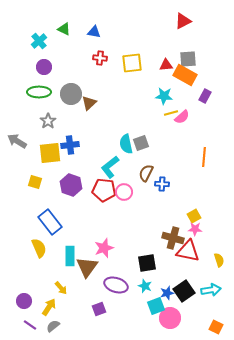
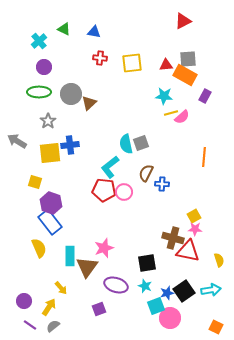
purple hexagon at (71, 185): moved 20 px left, 18 px down
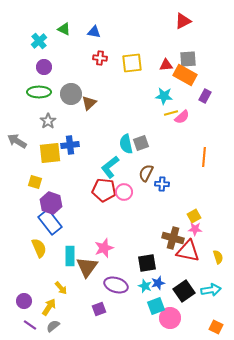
yellow semicircle at (219, 260): moved 1 px left, 3 px up
blue star at (167, 293): moved 9 px left, 10 px up
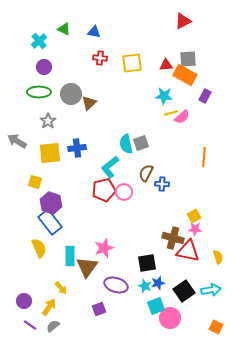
blue cross at (70, 145): moved 7 px right, 3 px down
red pentagon at (104, 190): rotated 20 degrees counterclockwise
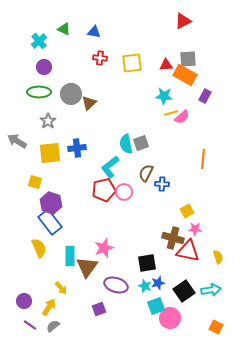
orange line at (204, 157): moved 1 px left, 2 px down
yellow square at (194, 216): moved 7 px left, 5 px up
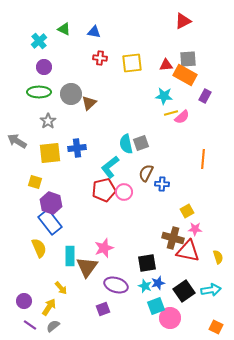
purple square at (99, 309): moved 4 px right
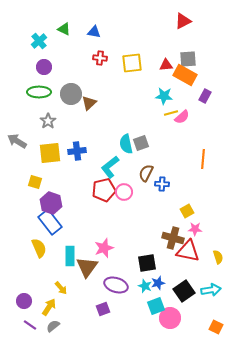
blue cross at (77, 148): moved 3 px down
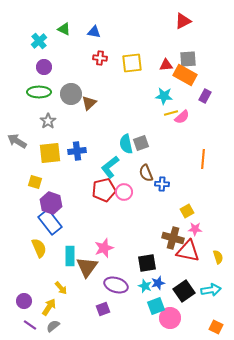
brown semicircle at (146, 173): rotated 48 degrees counterclockwise
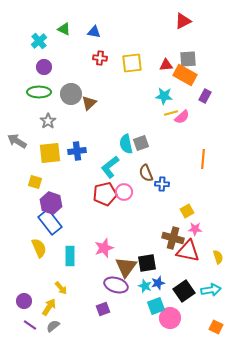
red pentagon at (104, 190): moved 1 px right, 4 px down
brown triangle at (87, 267): moved 39 px right
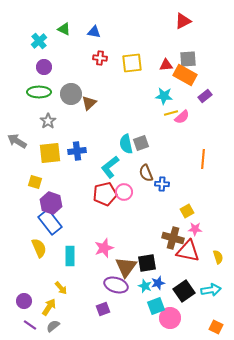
purple rectangle at (205, 96): rotated 24 degrees clockwise
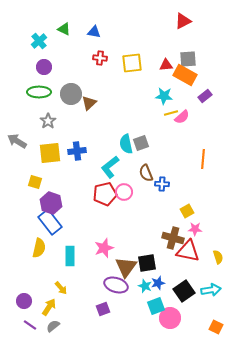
yellow semicircle at (39, 248): rotated 36 degrees clockwise
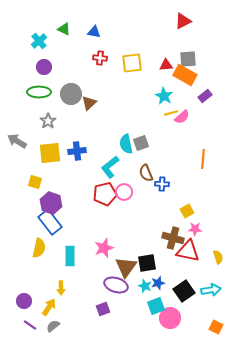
cyan star at (164, 96): rotated 24 degrees clockwise
yellow arrow at (61, 288): rotated 40 degrees clockwise
